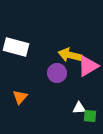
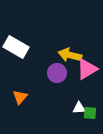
white rectangle: rotated 15 degrees clockwise
pink triangle: moved 1 px left, 3 px down
green square: moved 3 px up
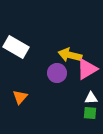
white triangle: moved 12 px right, 10 px up
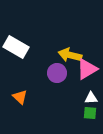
orange triangle: rotated 28 degrees counterclockwise
